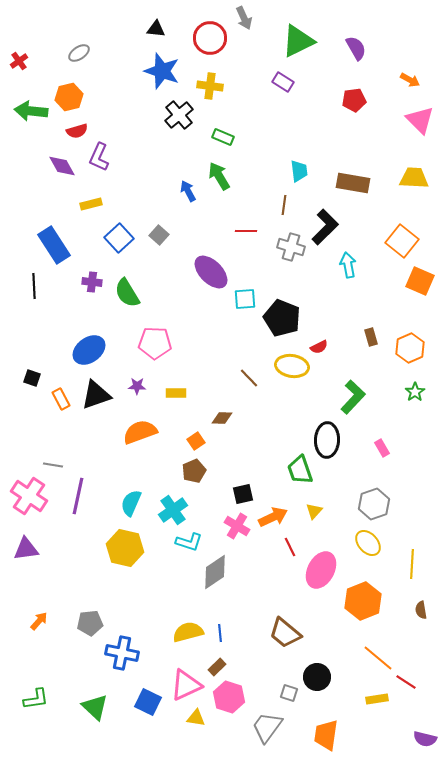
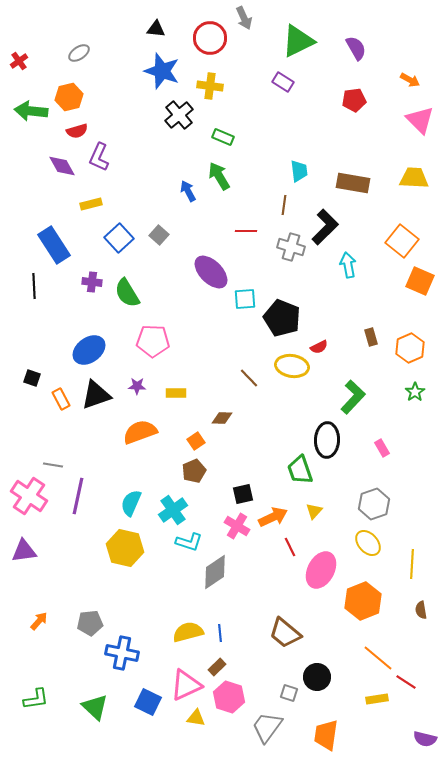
pink pentagon at (155, 343): moved 2 px left, 2 px up
purple triangle at (26, 549): moved 2 px left, 2 px down
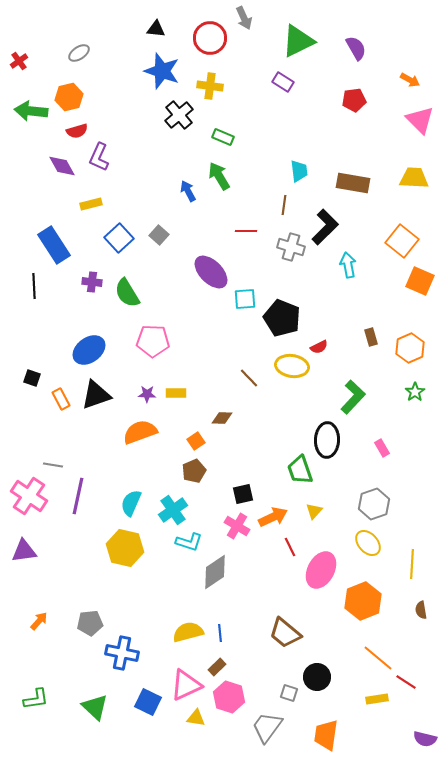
purple star at (137, 386): moved 10 px right, 8 px down
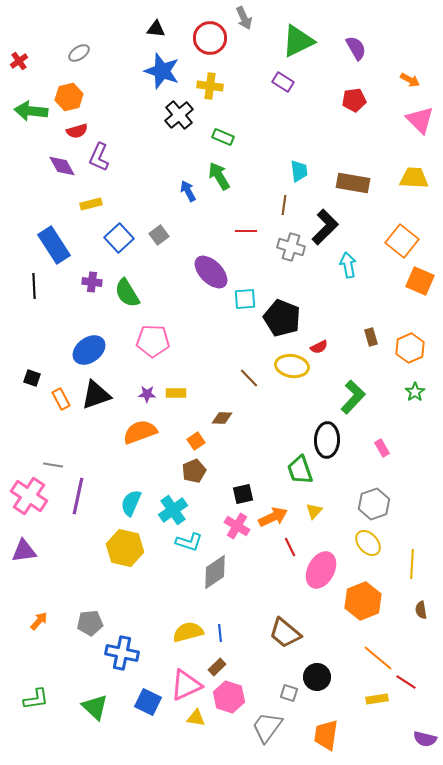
gray square at (159, 235): rotated 12 degrees clockwise
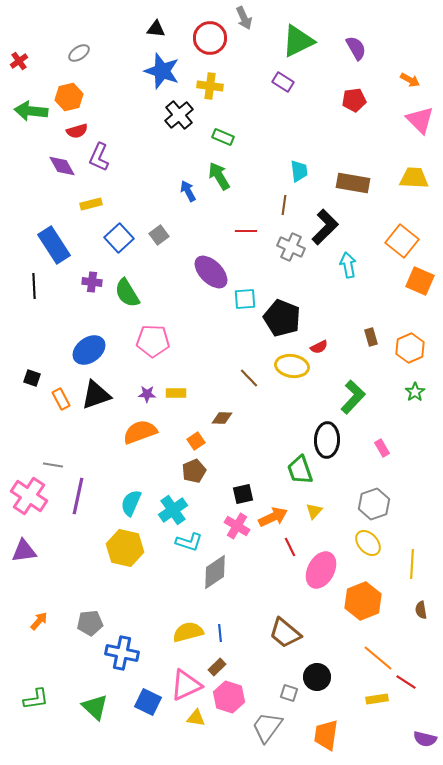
gray cross at (291, 247): rotated 8 degrees clockwise
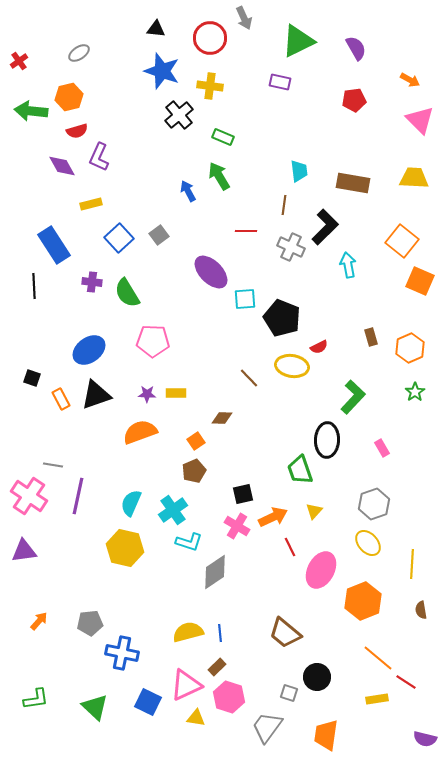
purple rectangle at (283, 82): moved 3 px left; rotated 20 degrees counterclockwise
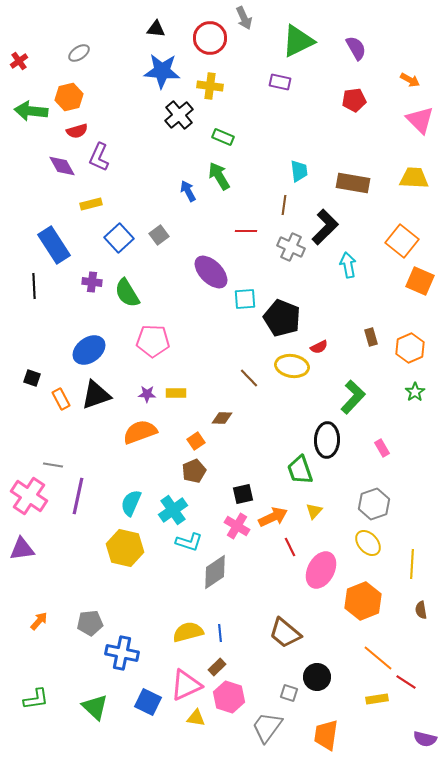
blue star at (162, 71): rotated 15 degrees counterclockwise
purple triangle at (24, 551): moved 2 px left, 2 px up
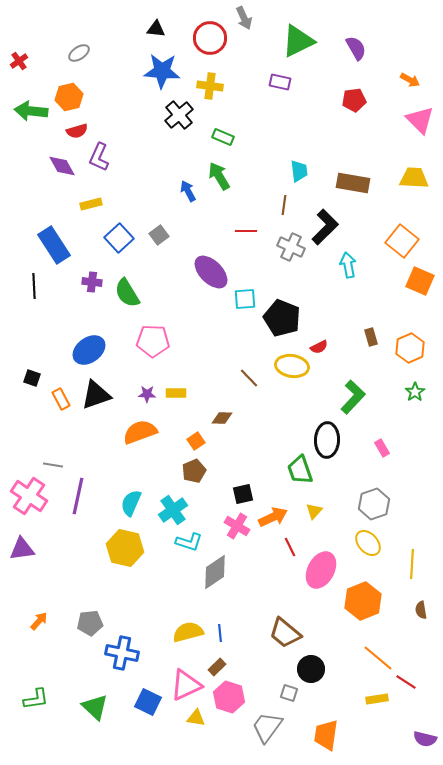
black circle at (317, 677): moved 6 px left, 8 px up
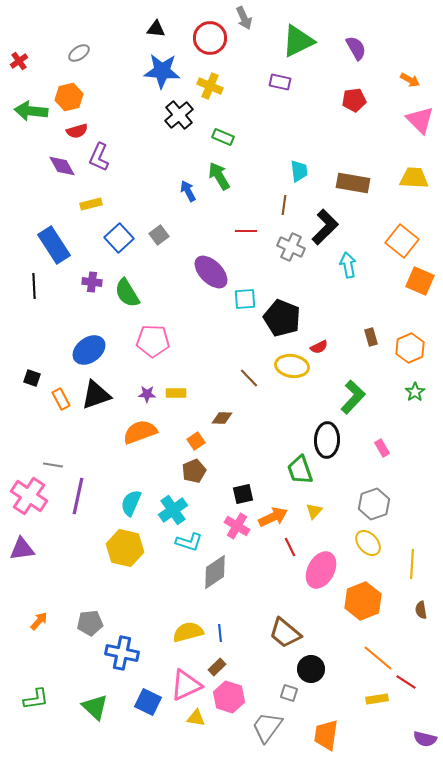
yellow cross at (210, 86): rotated 15 degrees clockwise
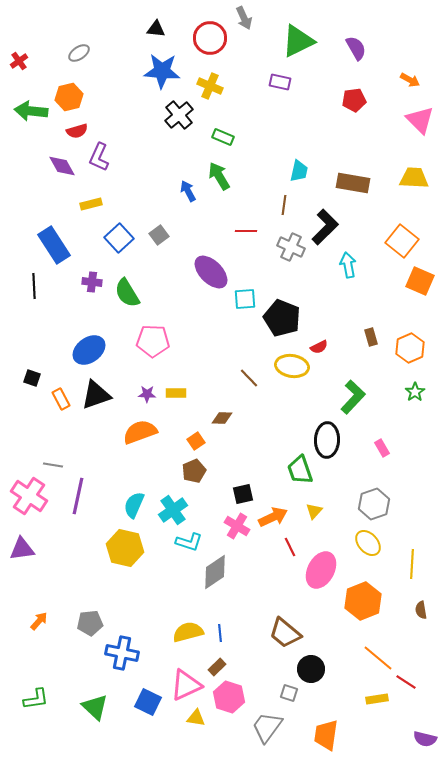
cyan trapezoid at (299, 171): rotated 20 degrees clockwise
cyan semicircle at (131, 503): moved 3 px right, 2 px down
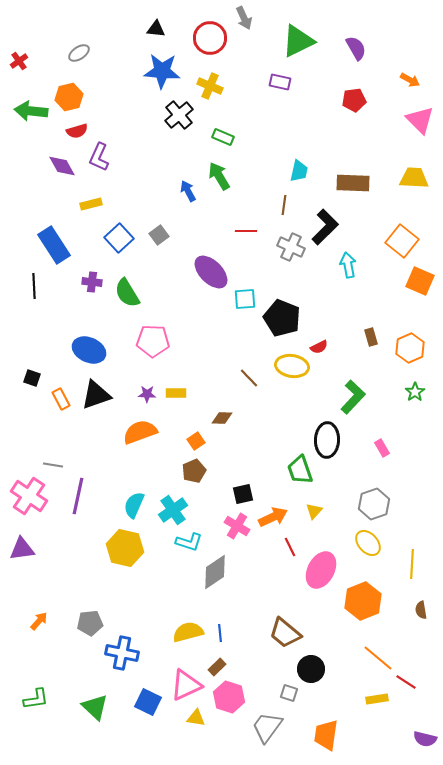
brown rectangle at (353, 183): rotated 8 degrees counterclockwise
blue ellipse at (89, 350): rotated 60 degrees clockwise
